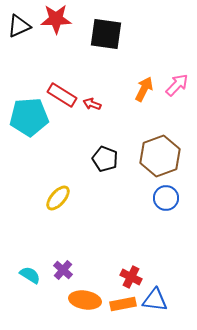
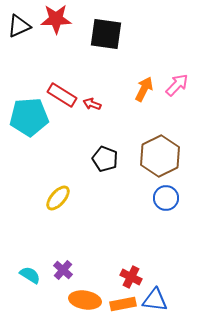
brown hexagon: rotated 6 degrees counterclockwise
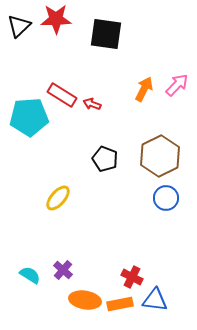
black triangle: rotated 20 degrees counterclockwise
red cross: moved 1 px right
orange rectangle: moved 3 px left
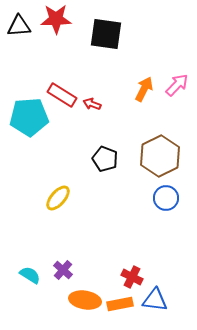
black triangle: rotated 40 degrees clockwise
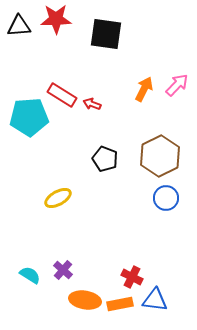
yellow ellipse: rotated 20 degrees clockwise
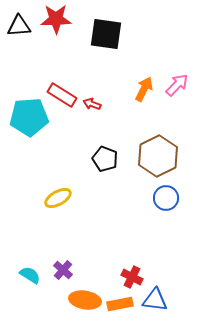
brown hexagon: moved 2 px left
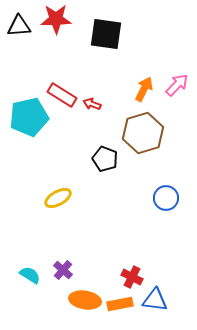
cyan pentagon: rotated 9 degrees counterclockwise
brown hexagon: moved 15 px left, 23 px up; rotated 9 degrees clockwise
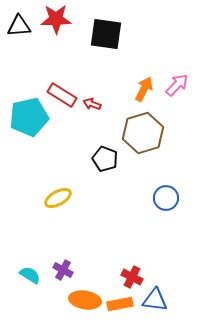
purple cross: rotated 12 degrees counterclockwise
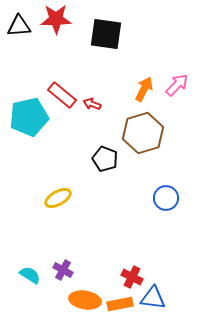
red rectangle: rotated 8 degrees clockwise
blue triangle: moved 2 px left, 2 px up
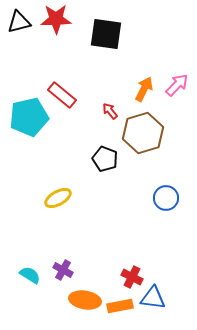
black triangle: moved 4 px up; rotated 10 degrees counterclockwise
red arrow: moved 18 px right, 7 px down; rotated 30 degrees clockwise
orange rectangle: moved 2 px down
